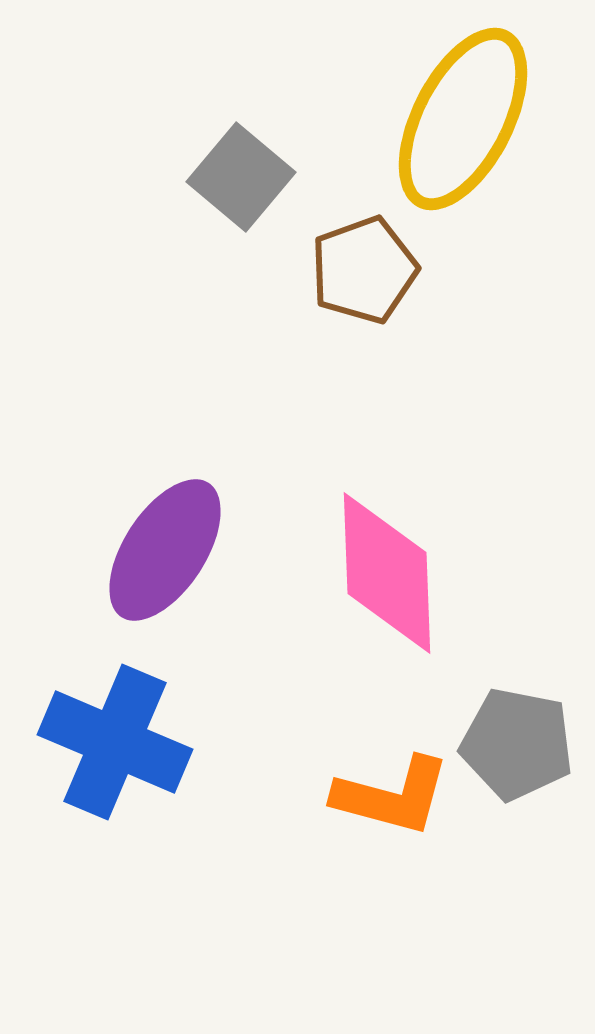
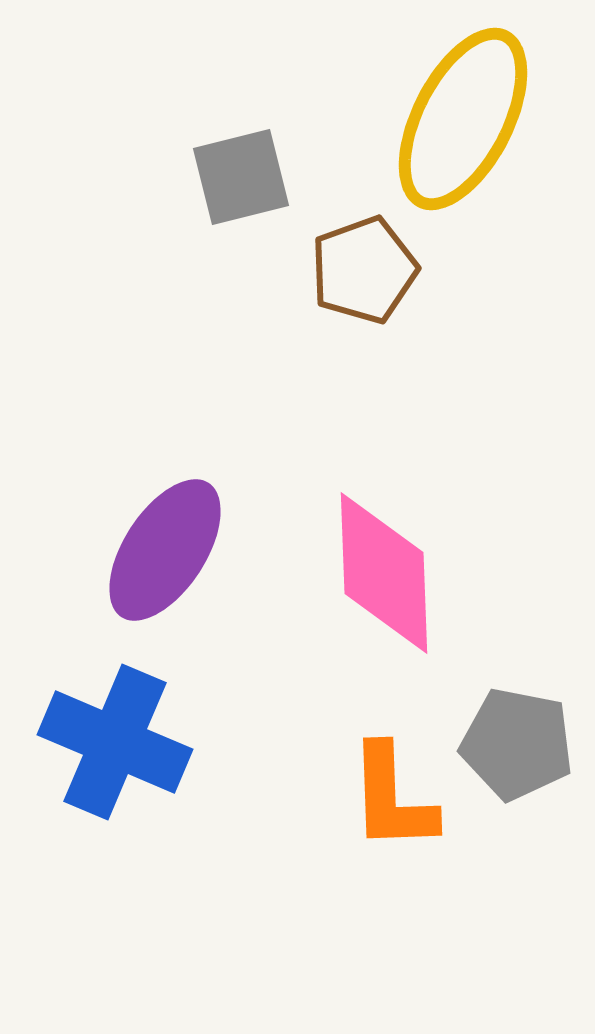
gray square: rotated 36 degrees clockwise
pink diamond: moved 3 px left
orange L-shape: moved 2 px down; rotated 73 degrees clockwise
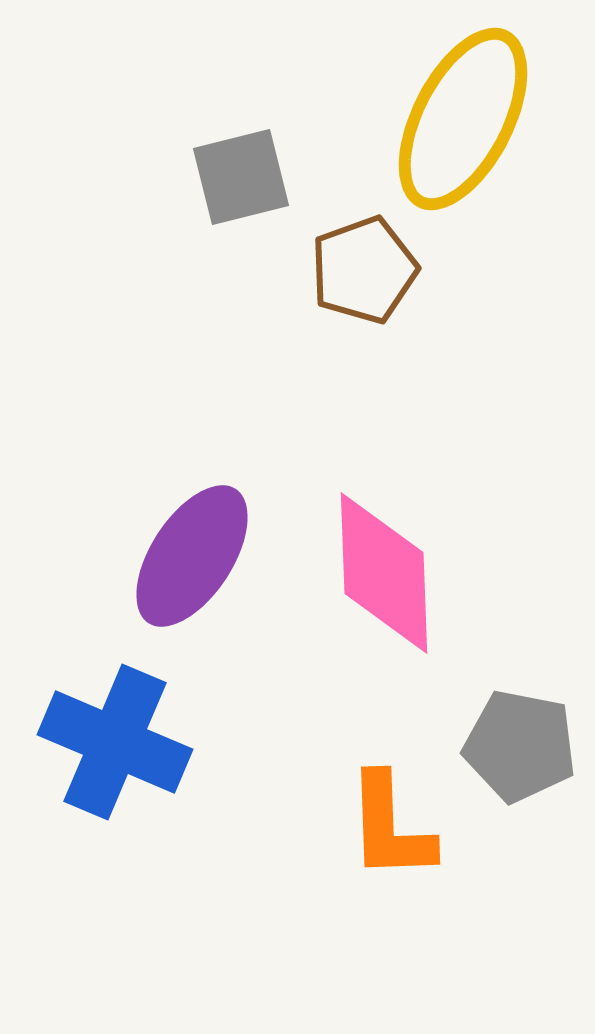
purple ellipse: moved 27 px right, 6 px down
gray pentagon: moved 3 px right, 2 px down
orange L-shape: moved 2 px left, 29 px down
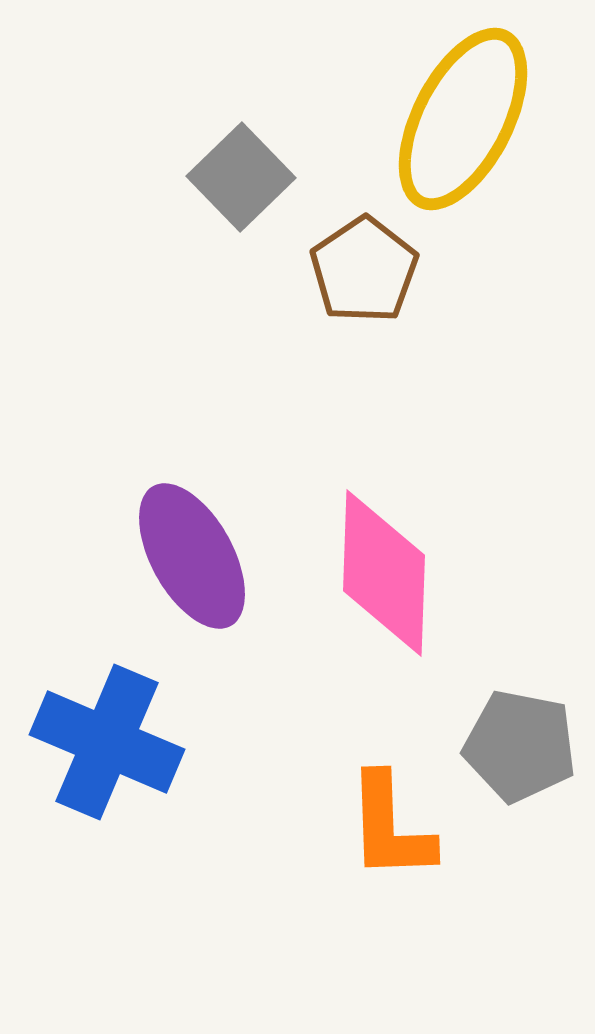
gray square: rotated 30 degrees counterclockwise
brown pentagon: rotated 14 degrees counterclockwise
purple ellipse: rotated 62 degrees counterclockwise
pink diamond: rotated 4 degrees clockwise
blue cross: moved 8 px left
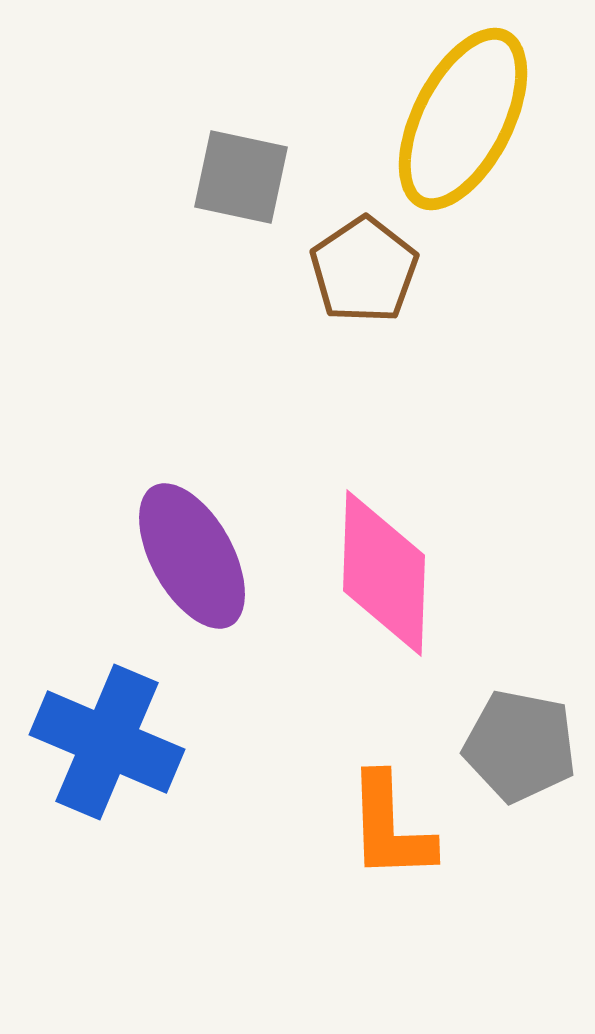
gray square: rotated 34 degrees counterclockwise
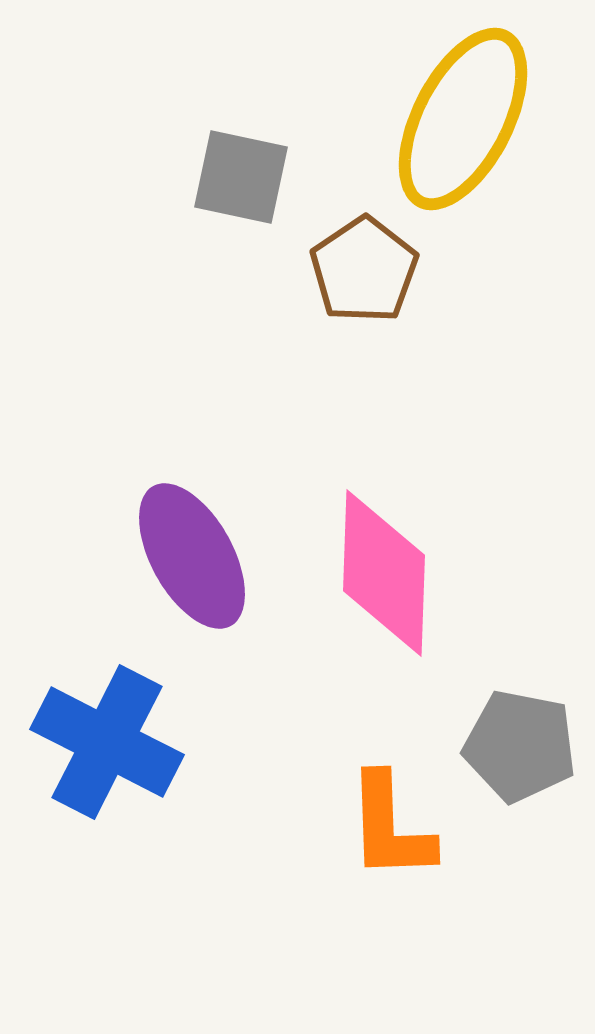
blue cross: rotated 4 degrees clockwise
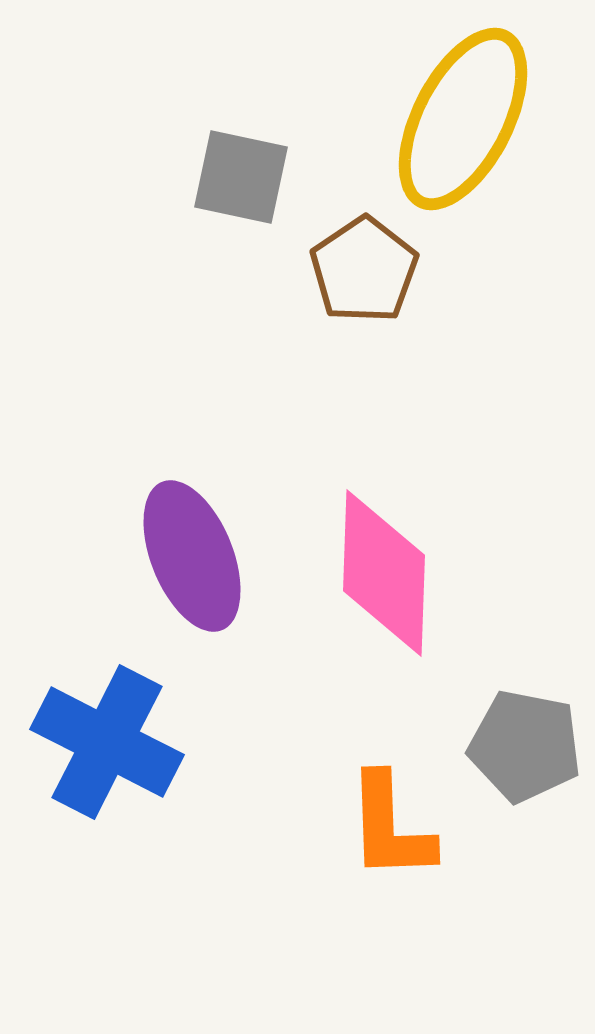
purple ellipse: rotated 7 degrees clockwise
gray pentagon: moved 5 px right
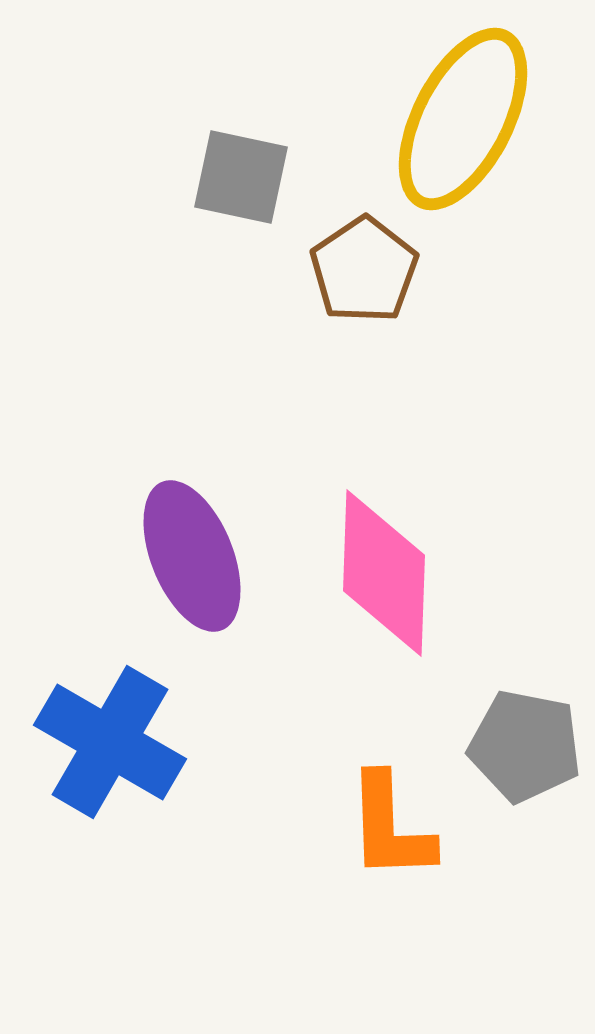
blue cross: moved 3 px right; rotated 3 degrees clockwise
